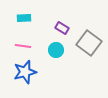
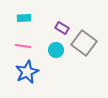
gray square: moved 5 px left
blue star: moved 2 px right; rotated 10 degrees counterclockwise
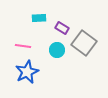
cyan rectangle: moved 15 px right
cyan circle: moved 1 px right
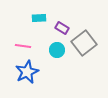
gray square: rotated 15 degrees clockwise
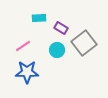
purple rectangle: moved 1 px left
pink line: rotated 42 degrees counterclockwise
blue star: rotated 25 degrees clockwise
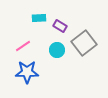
purple rectangle: moved 1 px left, 2 px up
